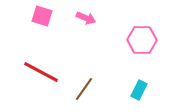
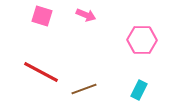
pink arrow: moved 3 px up
brown line: rotated 35 degrees clockwise
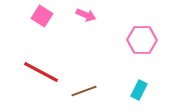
pink square: rotated 15 degrees clockwise
brown line: moved 2 px down
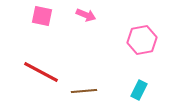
pink square: rotated 20 degrees counterclockwise
pink hexagon: rotated 12 degrees counterclockwise
brown line: rotated 15 degrees clockwise
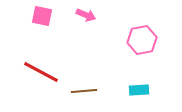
cyan rectangle: rotated 60 degrees clockwise
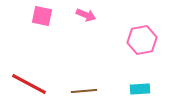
red line: moved 12 px left, 12 px down
cyan rectangle: moved 1 px right, 1 px up
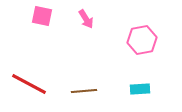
pink arrow: moved 4 px down; rotated 36 degrees clockwise
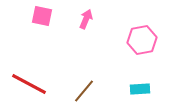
pink arrow: rotated 126 degrees counterclockwise
brown line: rotated 45 degrees counterclockwise
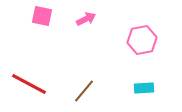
pink arrow: rotated 42 degrees clockwise
cyan rectangle: moved 4 px right, 1 px up
